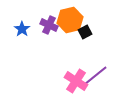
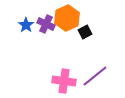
orange hexagon: moved 3 px left, 2 px up; rotated 10 degrees counterclockwise
purple cross: moved 3 px left, 1 px up
blue star: moved 4 px right, 4 px up
pink cross: moved 12 px left; rotated 25 degrees counterclockwise
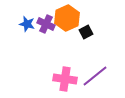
blue star: moved 1 px right, 1 px up; rotated 21 degrees counterclockwise
black square: moved 1 px right
pink cross: moved 1 px right, 2 px up
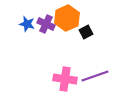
purple line: rotated 20 degrees clockwise
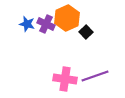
black square: rotated 16 degrees counterclockwise
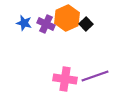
blue star: moved 3 px left, 1 px up
black square: moved 8 px up
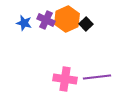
orange hexagon: moved 1 px down
purple cross: moved 4 px up
purple line: moved 2 px right, 1 px down; rotated 12 degrees clockwise
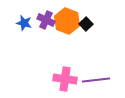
orange hexagon: moved 2 px down; rotated 15 degrees counterclockwise
purple line: moved 1 px left, 3 px down
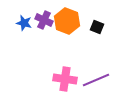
purple cross: moved 2 px left
black square: moved 11 px right, 3 px down; rotated 24 degrees counterclockwise
purple line: rotated 16 degrees counterclockwise
